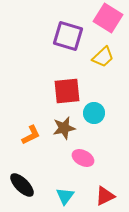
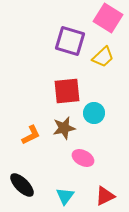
purple square: moved 2 px right, 5 px down
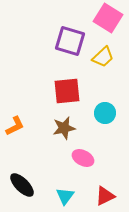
cyan circle: moved 11 px right
orange L-shape: moved 16 px left, 9 px up
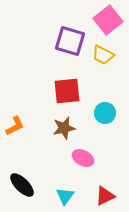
pink square: moved 2 px down; rotated 20 degrees clockwise
yellow trapezoid: moved 2 px up; rotated 70 degrees clockwise
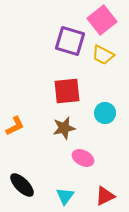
pink square: moved 6 px left
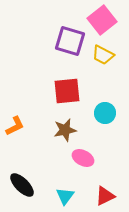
brown star: moved 1 px right, 2 px down
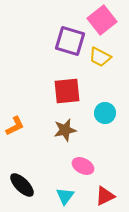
yellow trapezoid: moved 3 px left, 2 px down
pink ellipse: moved 8 px down
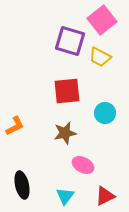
brown star: moved 3 px down
pink ellipse: moved 1 px up
black ellipse: rotated 32 degrees clockwise
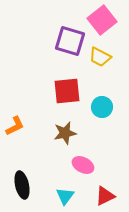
cyan circle: moved 3 px left, 6 px up
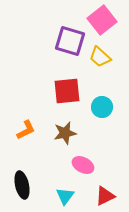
yellow trapezoid: rotated 15 degrees clockwise
orange L-shape: moved 11 px right, 4 px down
